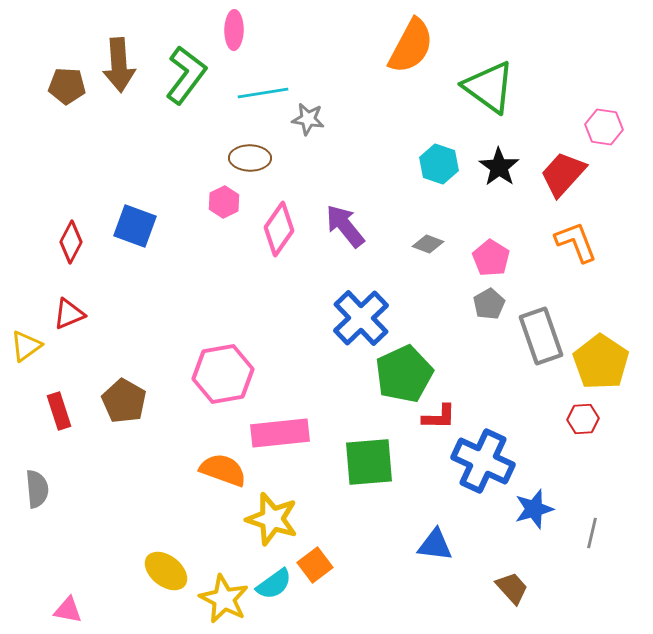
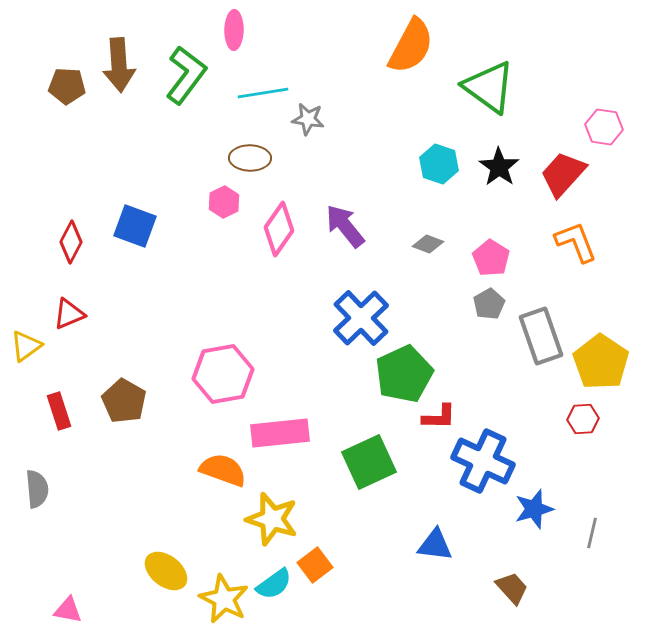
green square at (369, 462): rotated 20 degrees counterclockwise
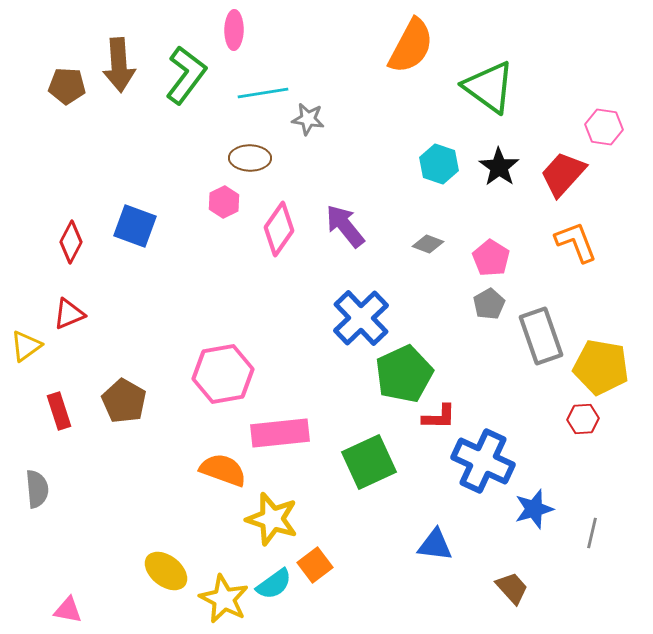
yellow pentagon at (601, 362): moved 5 px down; rotated 24 degrees counterclockwise
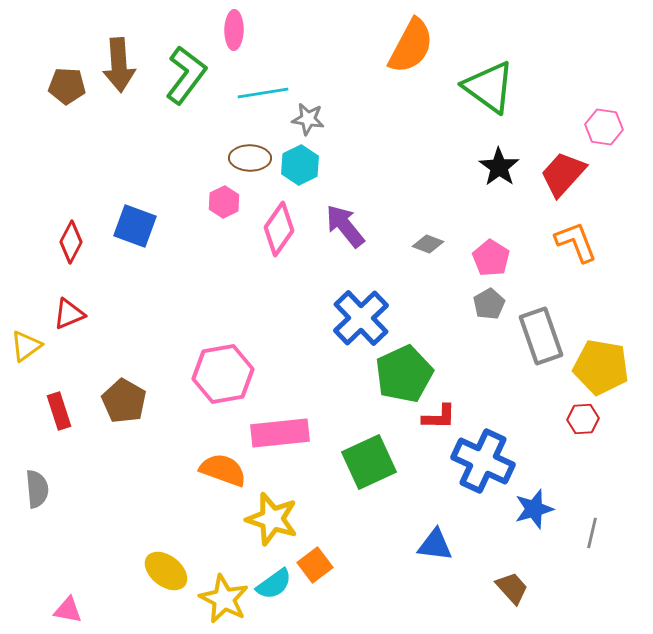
cyan hexagon at (439, 164): moved 139 px left, 1 px down; rotated 15 degrees clockwise
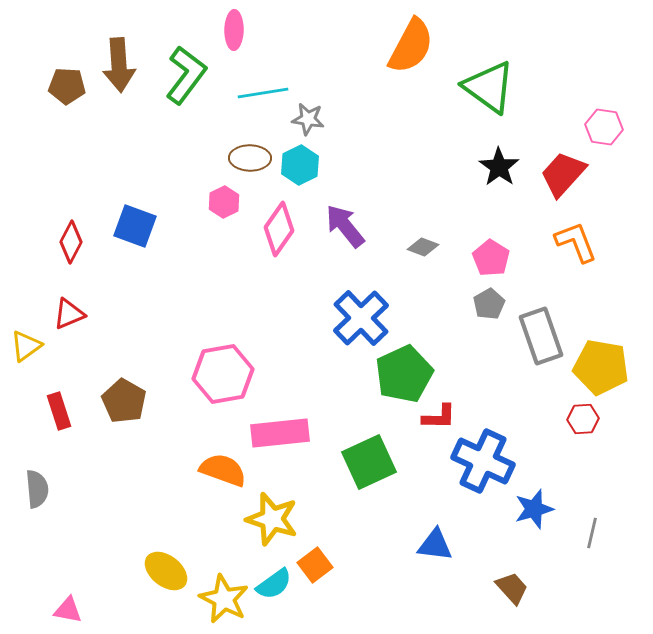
gray diamond at (428, 244): moved 5 px left, 3 px down
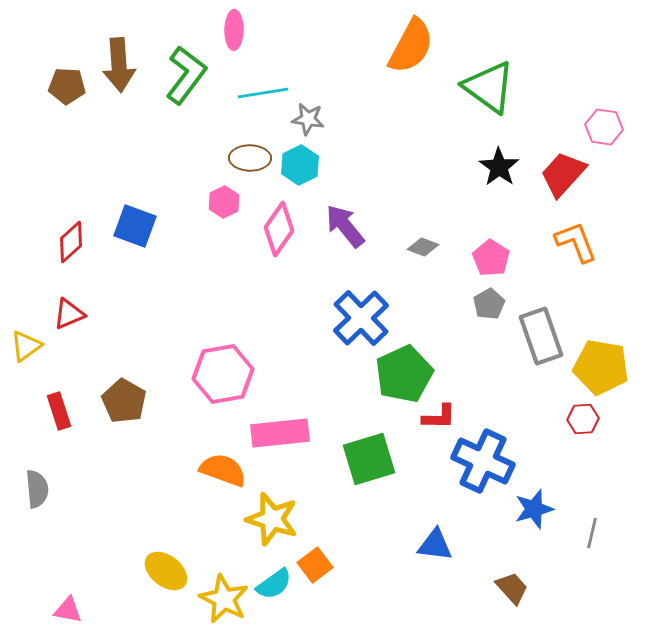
red diamond at (71, 242): rotated 21 degrees clockwise
green square at (369, 462): moved 3 px up; rotated 8 degrees clockwise
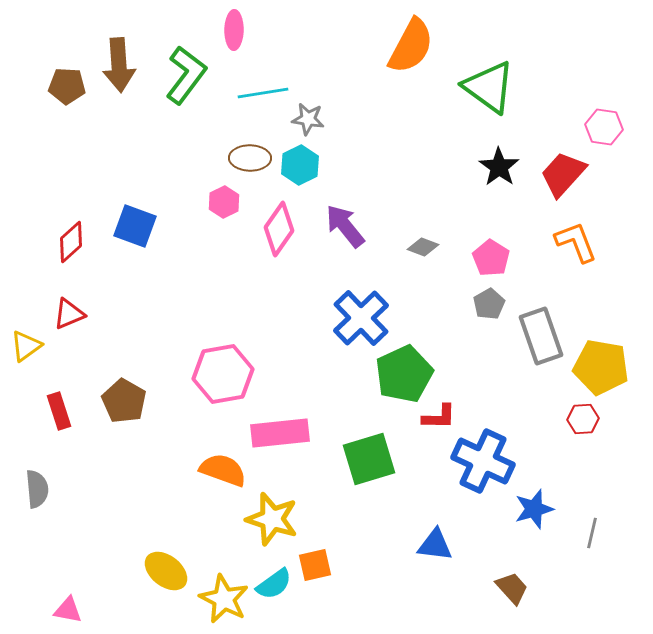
orange square at (315, 565): rotated 24 degrees clockwise
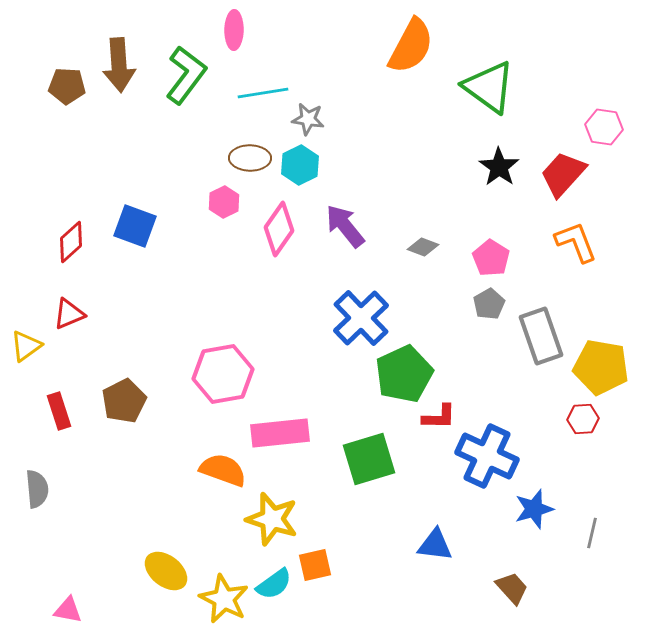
brown pentagon at (124, 401): rotated 15 degrees clockwise
blue cross at (483, 461): moved 4 px right, 5 px up
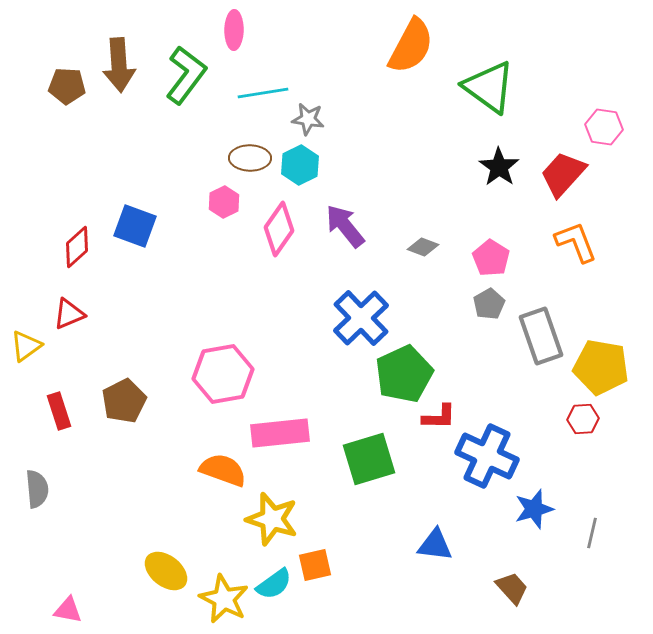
red diamond at (71, 242): moved 6 px right, 5 px down
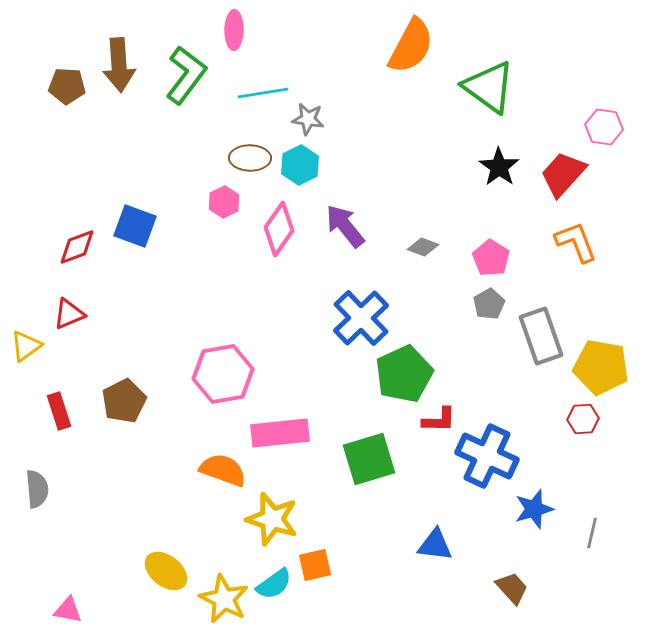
red diamond at (77, 247): rotated 21 degrees clockwise
red L-shape at (439, 417): moved 3 px down
